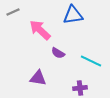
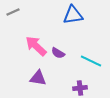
pink arrow: moved 4 px left, 16 px down
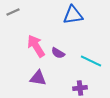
pink arrow: rotated 15 degrees clockwise
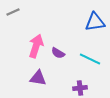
blue triangle: moved 22 px right, 7 px down
pink arrow: rotated 50 degrees clockwise
cyan line: moved 1 px left, 2 px up
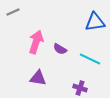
pink arrow: moved 4 px up
purple semicircle: moved 2 px right, 4 px up
purple cross: rotated 24 degrees clockwise
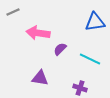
pink arrow: moved 2 px right, 9 px up; rotated 100 degrees counterclockwise
purple semicircle: rotated 104 degrees clockwise
purple triangle: moved 2 px right
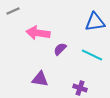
gray line: moved 1 px up
cyan line: moved 2 px right, 4 px up
purple triangle: moved 1 px down
